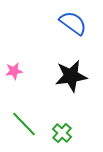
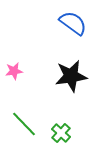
green cross: moved 1 px left
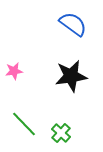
blue semicircle: moved 1 px down
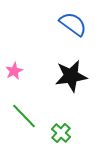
pink star: rotated 18 degrees counterclockwise
green line: moved 8 px up
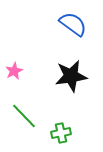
green cross: rotated 36 degrees clockwise
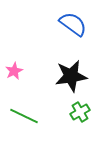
green line: rotated 20 degrees counterclockwise
green cross: moved 19 px right, 21 px up; rotated 18 degrees counterclockwise
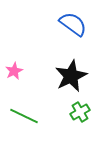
black star: rotated 16 degrees counterclockwise
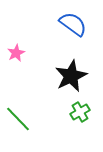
pink star: moved 2 px right, 18 px up
green line: moved 6 px left, 3 px down; rotated 20 degrees clockwise
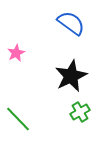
blue semicircle: moved 2 px left, 1 px up
